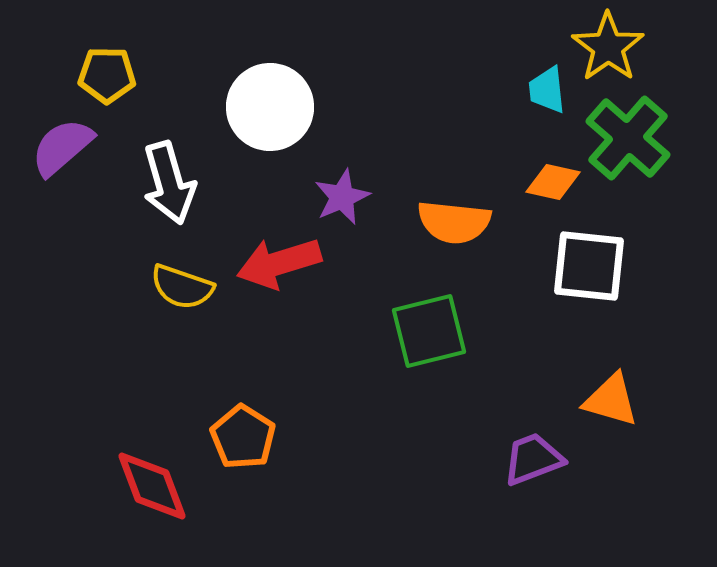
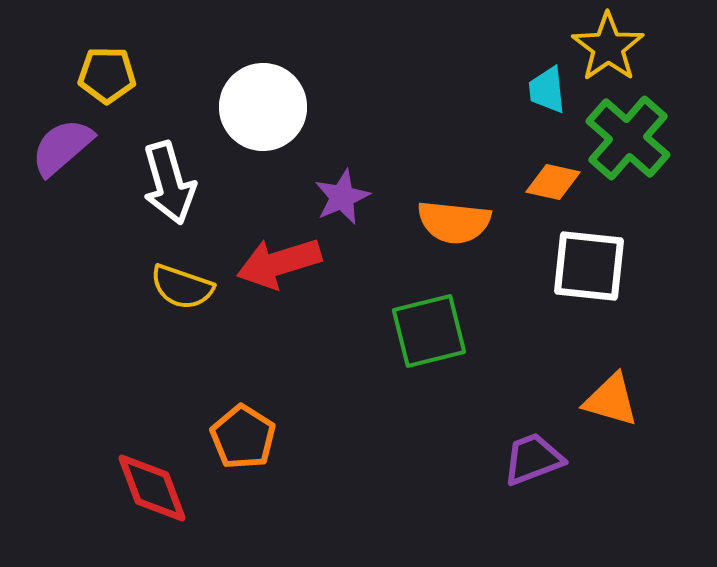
white circle: moved 7 px left
red diamond: moved 2 px down
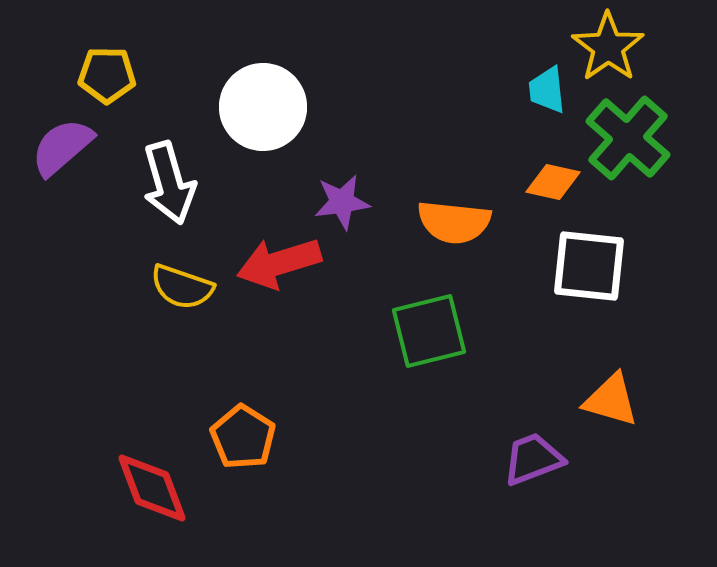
purple star: moved 5 px down; rotated 16 degrees clockwise
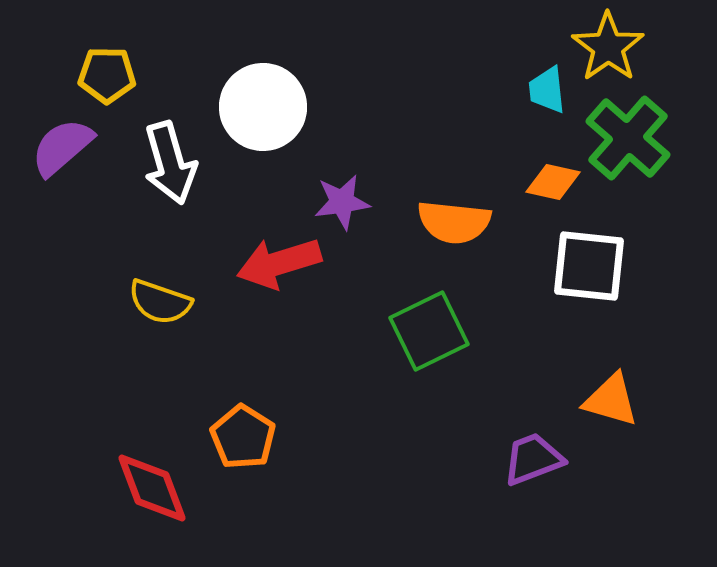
white arrow: moved 1 px right, 20 px up
yellow semicircle: moved 22 px left, 15 px down
green square: rotated 12 degrees counterclockwise
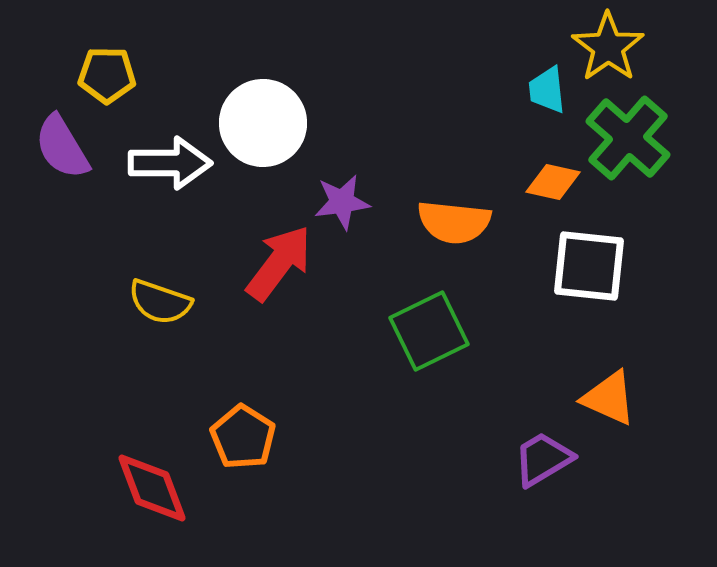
white circle: moved 16 px down
purple semicircle: rotated 80 degrees counterclockwise
white arrow: rotated 74 degrees counterclockwise
red arrow: rotated 144 degrees clockwise
orange triangle: moved 2 px left, 2 px up; rotated 8 degrees clockwise
purple trapezoid: moved 10 px right; rotated 10 degrees counterclockwise
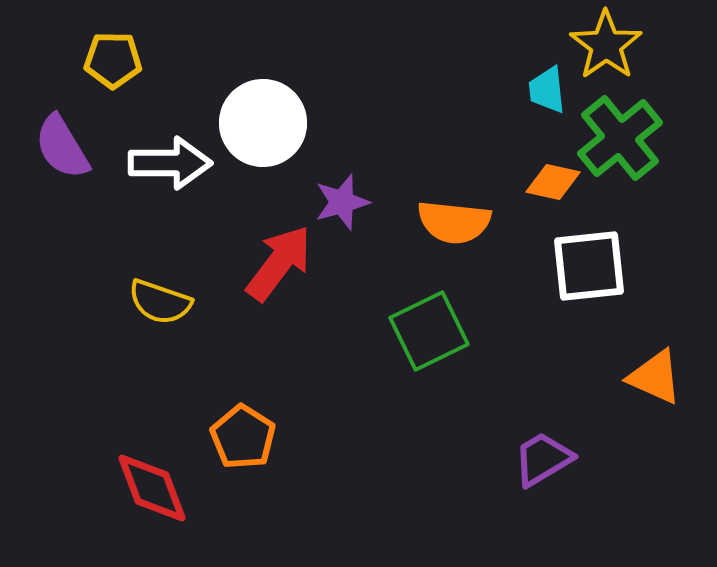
yellow star: moved 2 px left, 2 px up
yellow pentagon: moved 6 px right, 15 px up
green cross: moved 8 px left; rotated 10 degrees clockwise
purple star: rotated 8 degrees counterclockwise
white square: rotated 12 degrees counterclockwise
orange triangle: moved 46 px right, 21 px up
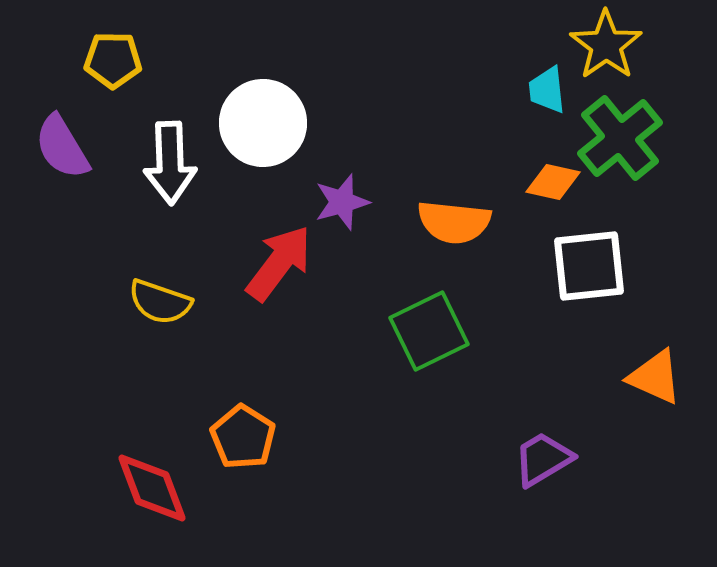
white arrow: rotated 88 degrees clockwise
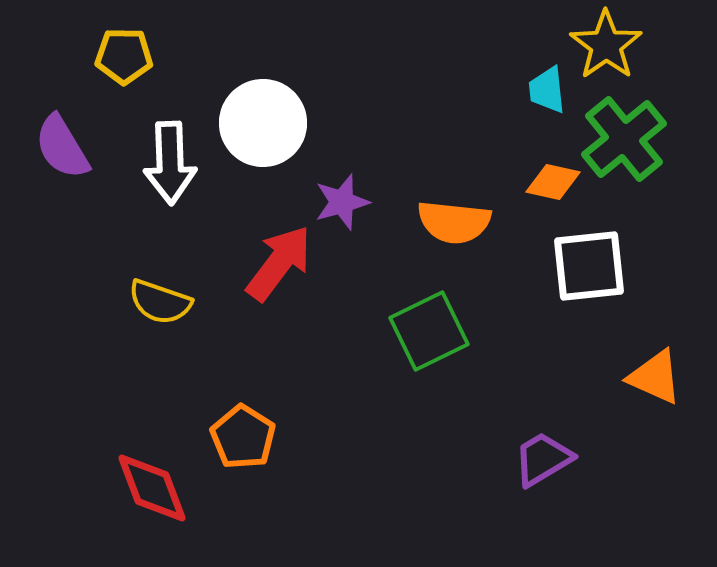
yellow pentagon: moved 11 px right, 4 px up
green cross: moved 4 px right, 1 px down
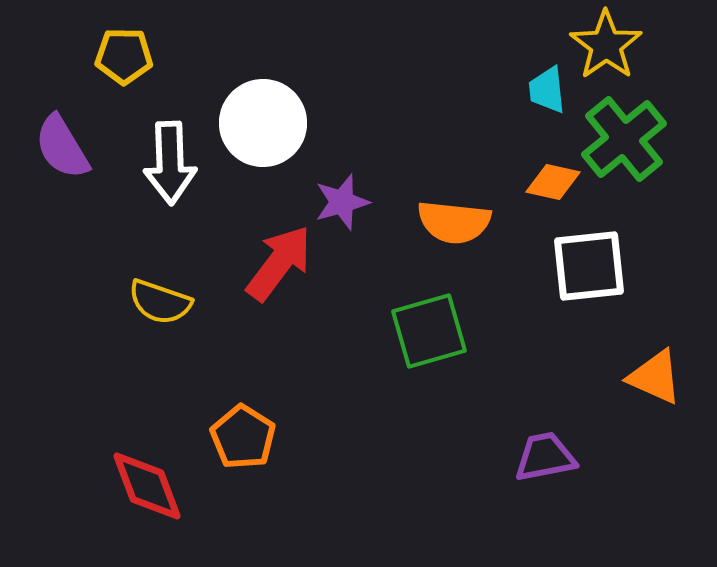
green square: rotated 10 degrees clockwise
purple trapezoid: moved 2 px right, 2 px up; rotated 20 degrees clockwise
red diamond: moved 5 px left, 2 px up
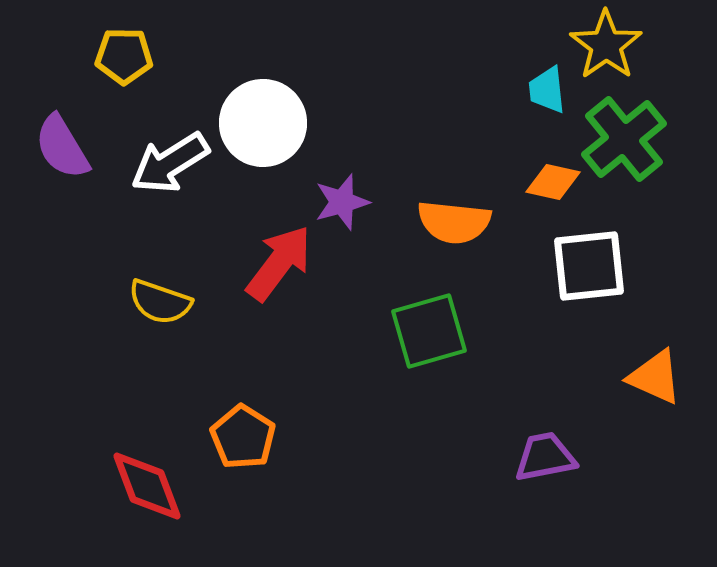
white arrow: rotated 60 degrees clockwise
